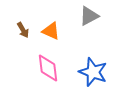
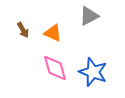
orange triangle: moved 2 px right, 2 px down
pink diamond: moved 7 px right; rotated 8 degrees counterclockwise
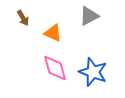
brown arrow: moved 12 px up
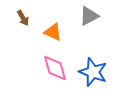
orange triangle: moved 1 px up
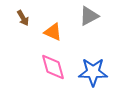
pink diamond: moved 2 px left, 1 px up
blue star: rotated 20 degrees counterclockwise
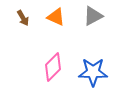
gray triangle: moved 4 px right
orange triangle: moved 3 px right, 15 px up
pink diamond: rotated 60 degrees clockwise
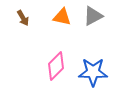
orange triangle: moved 6 px right; rotated 12 degrees counterclockwise
pink diamond: moved 3 px right, 1 px up
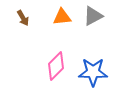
orange triangle: rotated 18 degrees counterclockwise
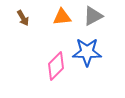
blue star: moved 6 px left, 20 px up
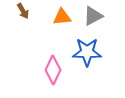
brown arrow: moved 7 px up
pink diamond: moved 3 px left, 4 px down; rotated 20 degrees counterclockwise
